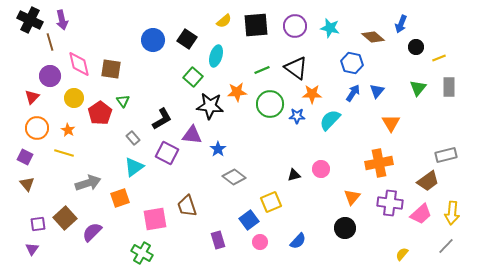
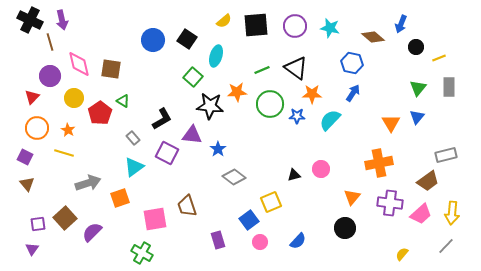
blue triangle at (377, 91): moved 40 px right, 26 px down
green triangle at (123, 101): rotated 24 degrees counterclockwise
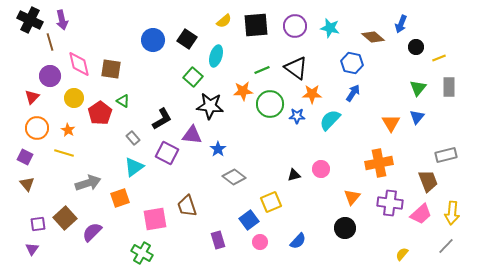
orange star at (237, 92): moved 6 px right, 1 px up
brown trapezoid at (428, 181): rotated 75 degrees counterclockwise
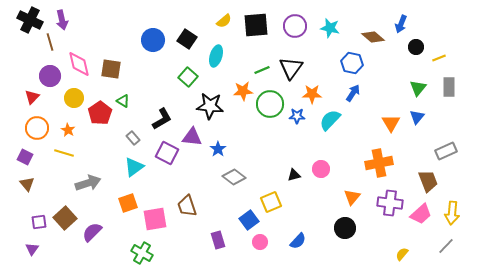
black triangle at (296, 68): moved 5 px left; rotated 30 degrees clockwise
green square at (193, 77): moved 5 px left
purple triangle at (192, 135): moved 2 px down
gray rectangle at (446, 155): moved 4 px up; rotated 10 degrees counterclockwise
orange square at (120, 198): moved 8 px right, 5 px down
purple square at (38, 224): moved 1 px right, 2 px up
